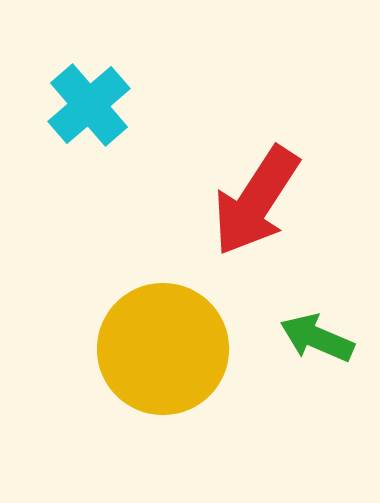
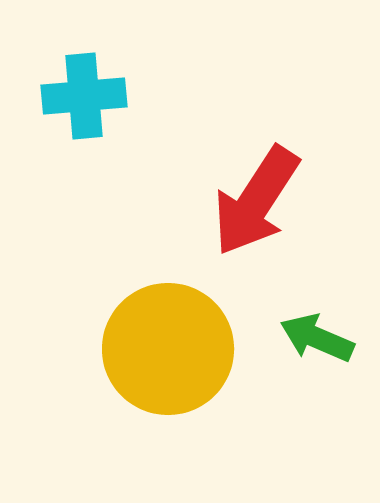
cyan cross: moved 5 px left, 9 px up; rotated 36 degrees clockwise
yellow circle: moved 5 px right
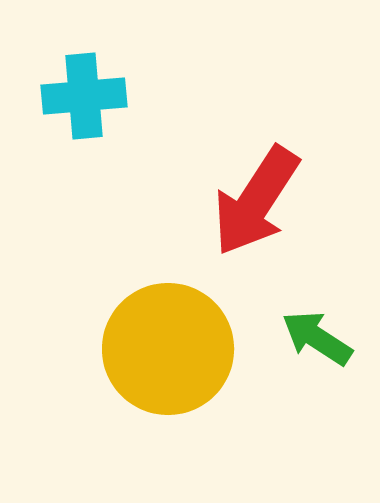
green arrow: rotated 10 degrees clockwise
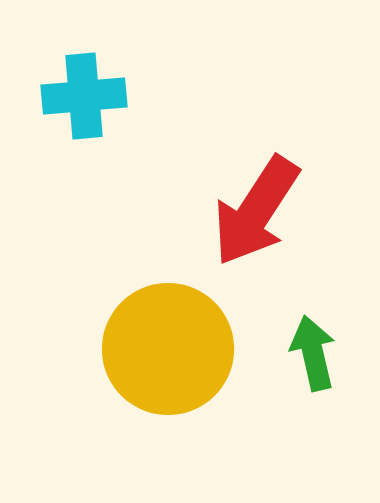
red arrow: moved 10 px down
green arrow: moved 4 px left, 15 px down; rotated 44 degrees clockwise
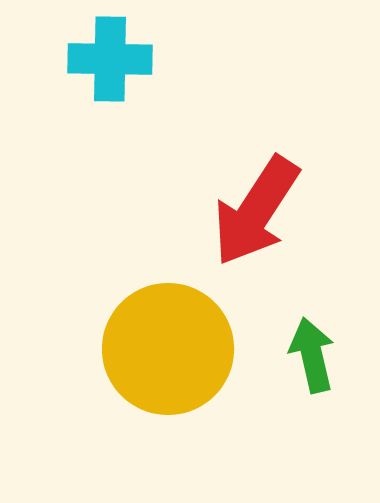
cyan cross: moved 26 px right, 37 px up; rotated 6 degrees clockwise
green arrow: moved 1 px left, 2 px down
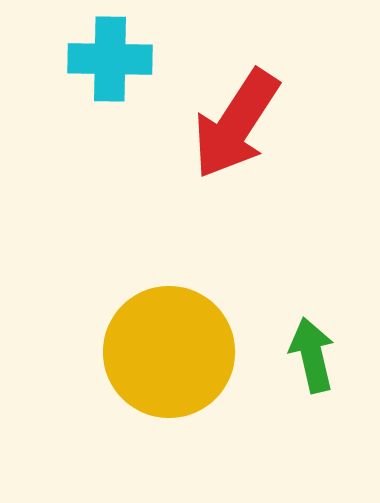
red arrow: moved 20 px left, 87 px up
yellow circle: moved 1 px right, 3 px down
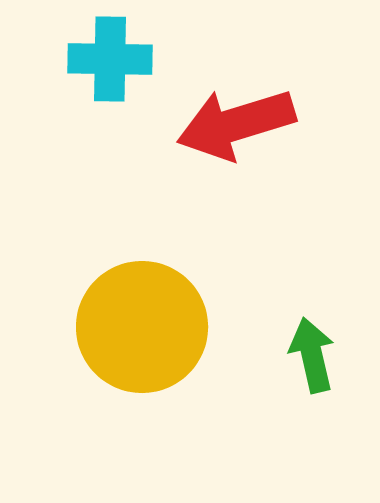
red arrow: rotated 40 degrees clockwise
yellow circle: moved 27 px left, 25 px up
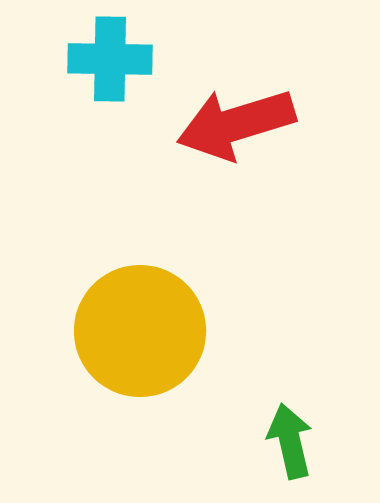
yellow circle: moved 2 px left, 4 px down
green arrow: moved 22 px left, 86 px down
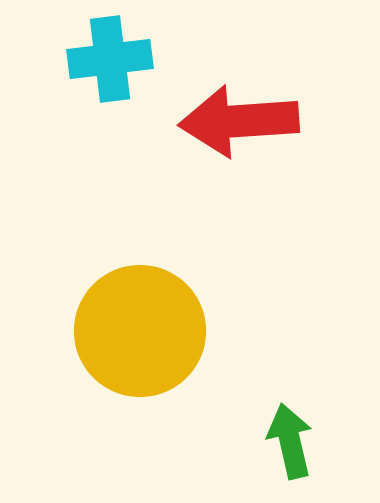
cyan cross: rotated 8 degrees counterclockwise
red arrow: moved 3 px right, 3 px up; rotated 13 degrees clockwise
